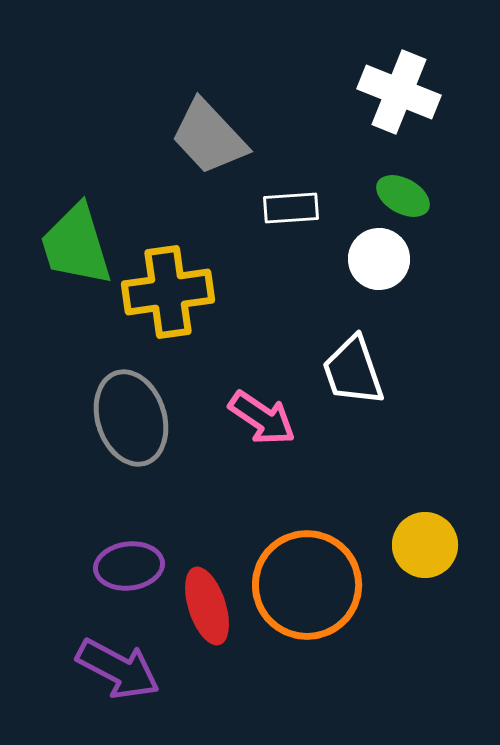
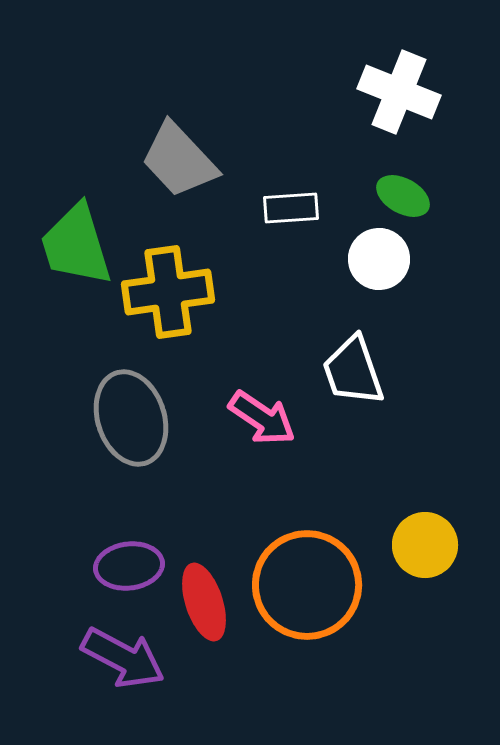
gray trapezoid: moved 30 px left, 23 px down
red ellipse: moved 3 px left, 4 px up
purple arrow: moved 5 px right, 11 px up
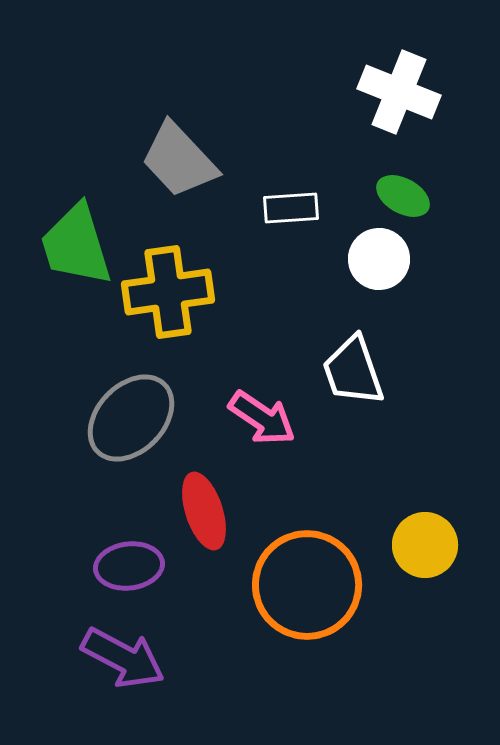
gray ellipse: rotated 62 degrees clockwise
red ellipse: moved 91 px up
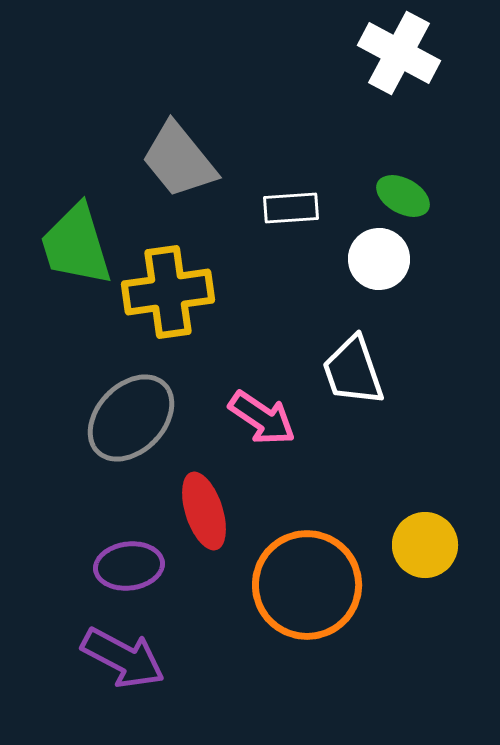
white cross: moved 39 px up; rotated 6 degrees clockwise
gray trapezoid: rotated 4 degrees clockwise
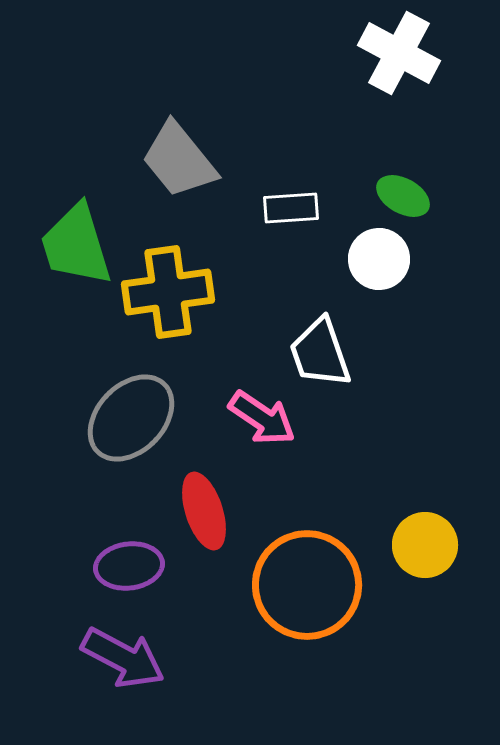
white trapezoid: moved 33 px left, 18 px up
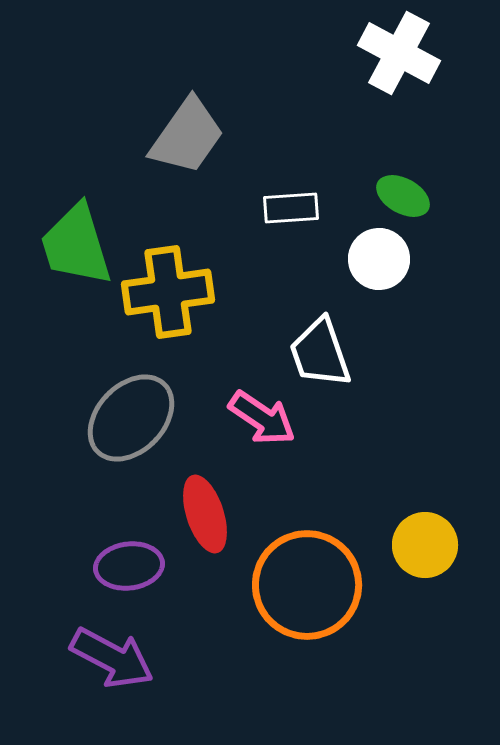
gray trapezoid: moved 8 px right, 24 px up; rotated 106 degrees counterclockwise
red ellipse: moved 1 px right, 3 px down
purple arrow: moved 11 px left
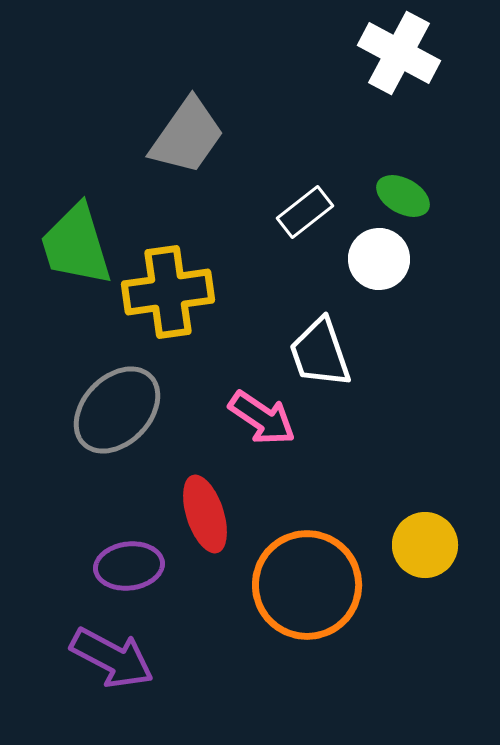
white rectangle: moved 14 px right, 4 px down; rotated 34 degrees counterclockwise
gray ellipse: moved 14 px left, 8 px up
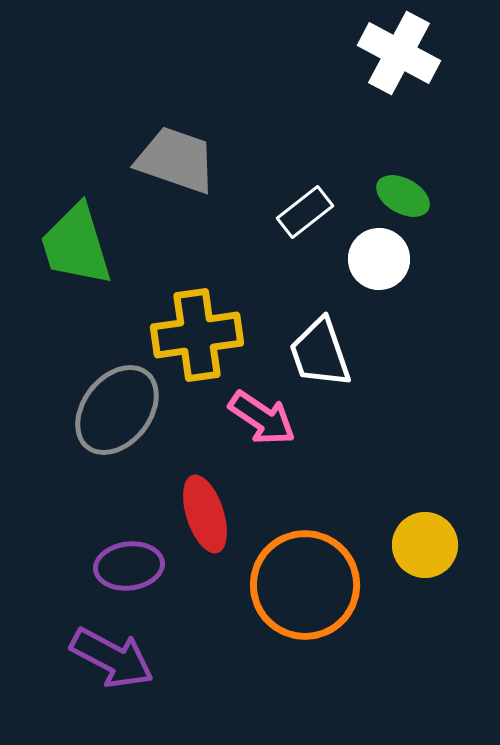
gray trapezoid: moved 11 px left, 24 px down; rotated 106 degrees counterclockwise
yellow cross: moved 29 px right, 43 px down
gray ellipse: rotated 6 degrees counterclockwise
orange circle: moved 2 px left
